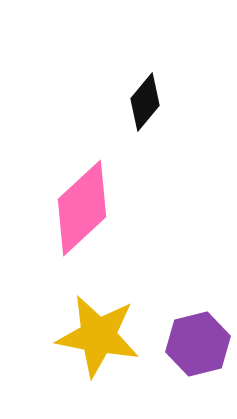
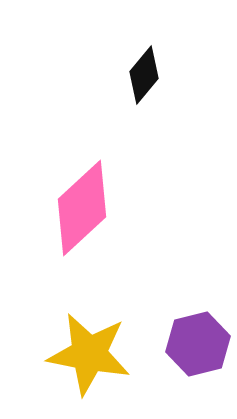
black diamond: moved 1 px left, 27 px up
yellow star: moved 9 px left, 18 px down
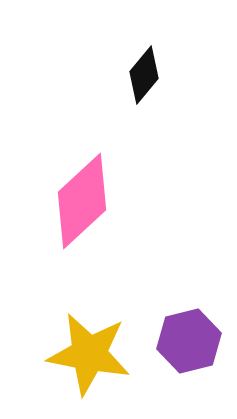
pink diamond: moved 7 px up
purple hexagon: moved 9 px left, 3 px up
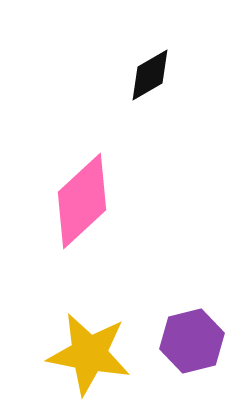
black diamond: moved 6 px right; rotated 20 degrees clockwise
purple hexagon: moved 3 px right
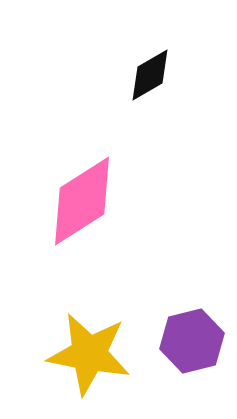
pink diamond: rotated 10 degrees clockwise
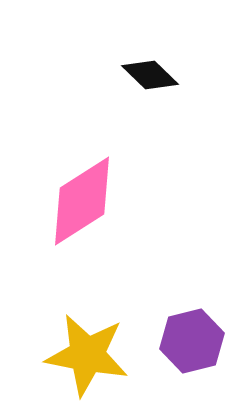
black diamond: rotated 74 degrees clockwise
yellow star: moved 2 px left, 1 px down
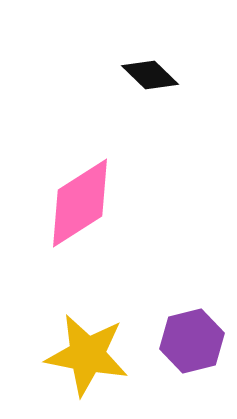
pink diamond: moved 2 px left, 2 px down
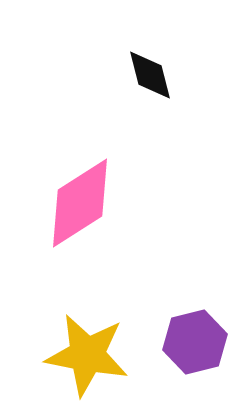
black diamond: rotated 32 degrees clockwise
purple hexagon: moved 3 px right, 1 px down
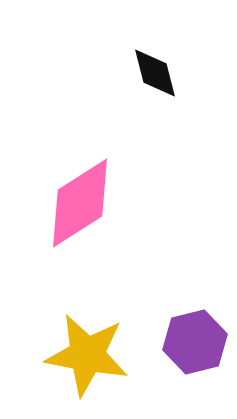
black diamond: moved 5 px right, 2 px up
